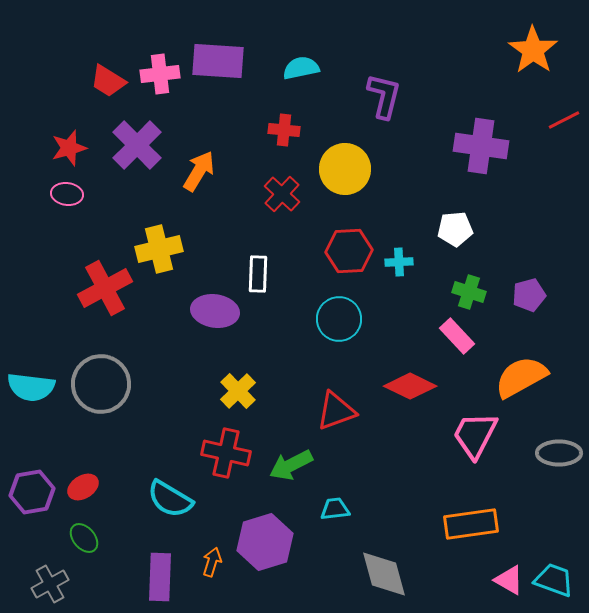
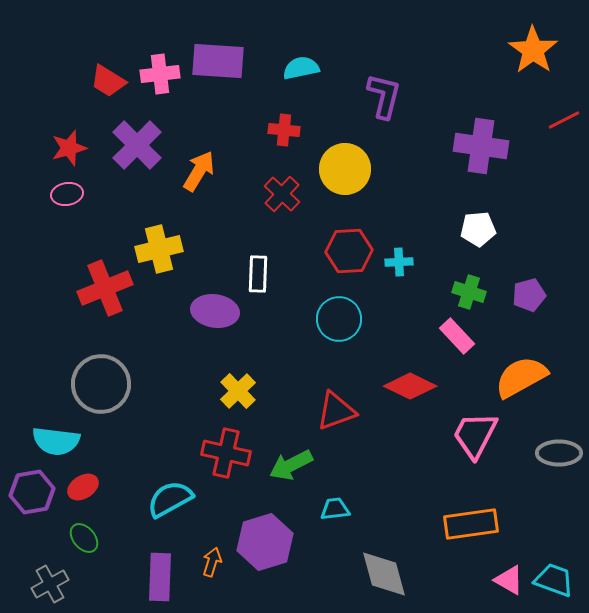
pink ellipse at (67, 194): rotated 16 degrees counterclockwise
white pentagon at (455, 229): moved 23 px right
red cross at (105, 288): rotated 6 degrees clockwise
cyan semicircle at (31, 387): moved 25 px right, 54 px down
cyan semicircle at (170, 499): rotated 120 degrees clockwise
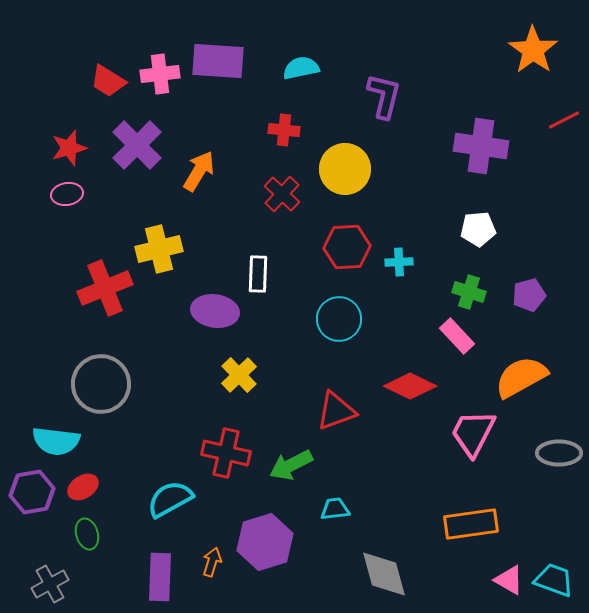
red hexagon at (349, 251): moved 2 px left, 4 px up
yellow cross at (238, 391): moved 1 px right, 16 px up
pink trapezoid at (475, 435): moved 2 px left, 2 px up
green ellipse at (84, 538): moved 3 px right, 4 px up; rotated 24 degrees clockwise
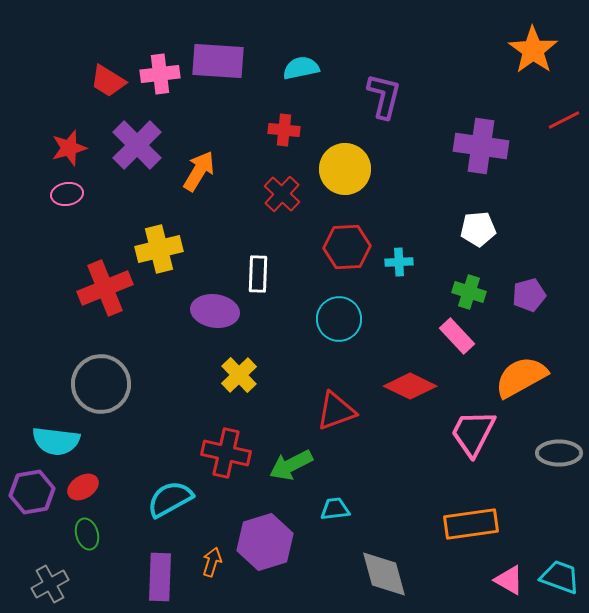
cyan trapezoid at (554, 580): moved 6 px right, 3 px up
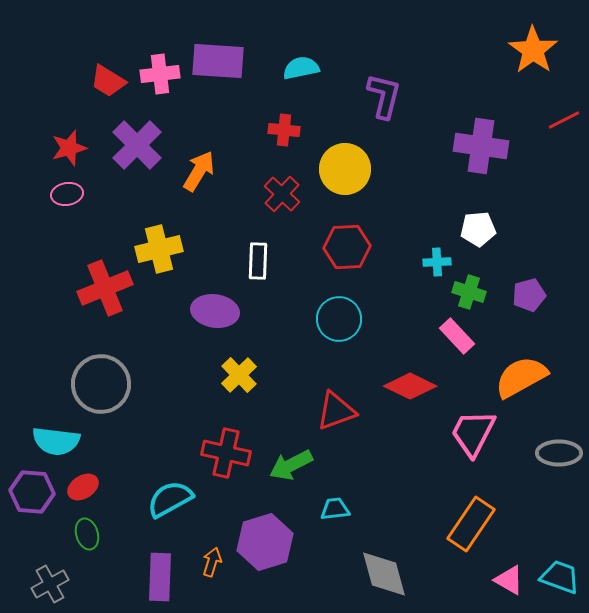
cyan cross at (399, 262): moved 38 px right
white rectangle at (258, 274): moved 13 px up
purple hexagon at (32, 492): rotated 15 degrees clockwise
orange rectangle at (471, 524): rotated 48 degrees counterclockwise
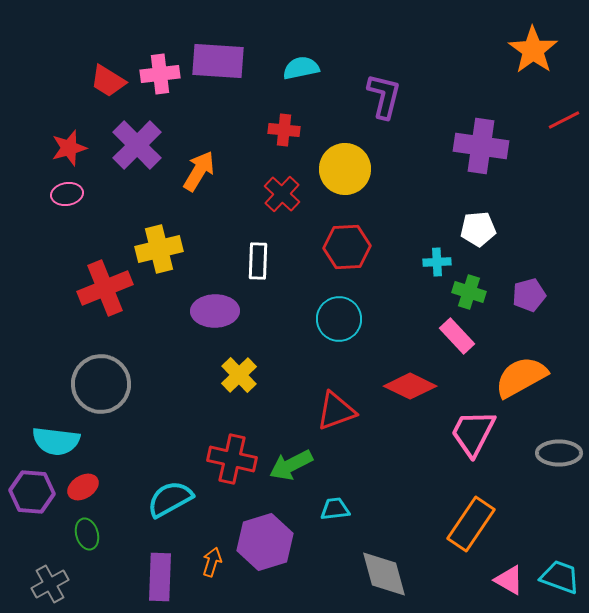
purple ellipse at (215, 311): rotated 9 degrees counterclockwise
red cross at (226, 453): moved 6 px right, 6 px down
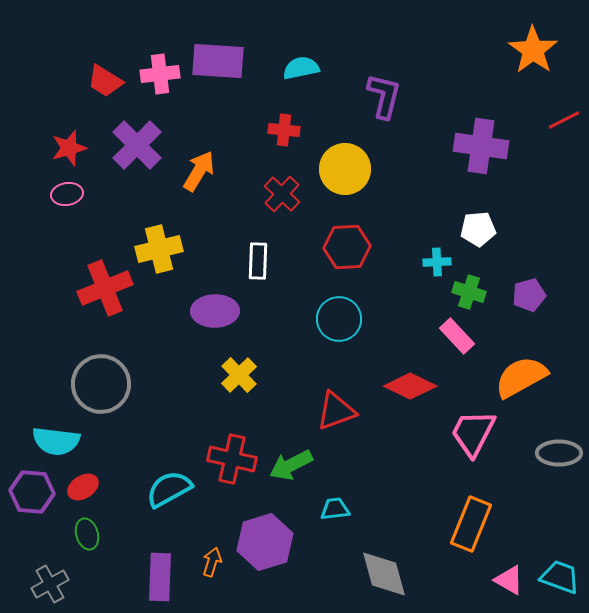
red trapezoid at (108, 81): moved 3 px left
cyan semicircle at (170, 499): moved 1 px left, 10 px up
orange rectangle at (471, 524): rotated 12 degrees counterclockwise
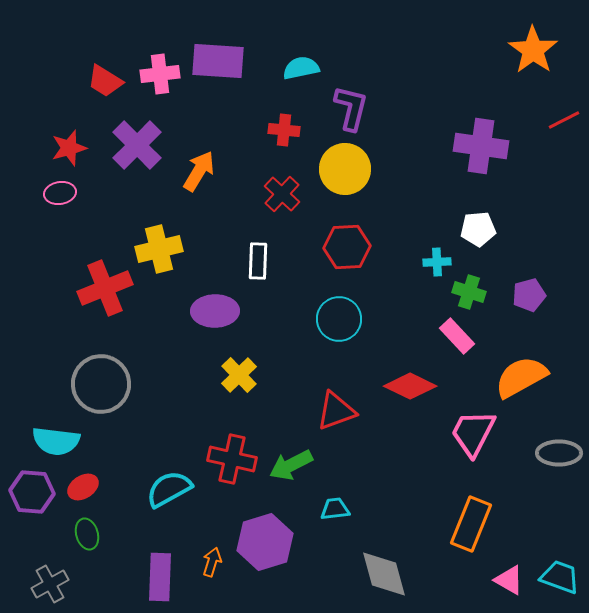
purple L-shape at (384, 96): moved 33 px left, 12 px down
pink ellipse at (67, 194): moved 7 px left, 1 px up
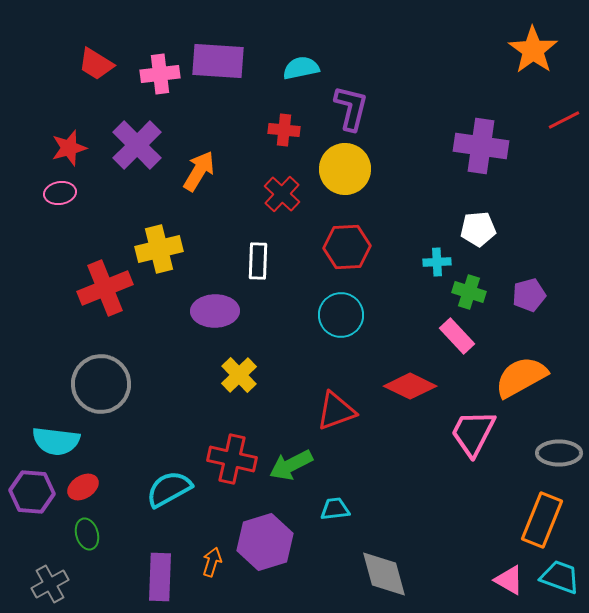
red trapezoid at (105, 81): moved 9 px left, 17 px up
cyan circle at (339, 319): moved 2 px right, 4 px up
orange rectangle at (471, 524): moved 71 px right, 4 px up
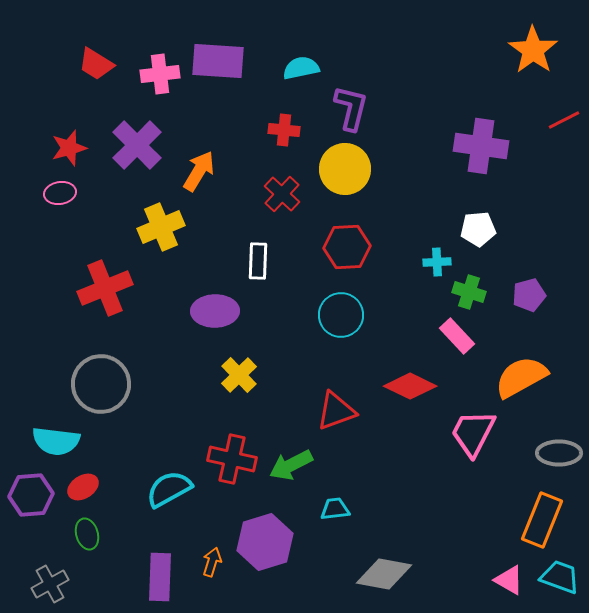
yellow cross at (159, 249): moved 2 px right, 22 px up; rotated 9 degrees counterclockwise
purple hexagon at (32, 492): moved 1 px left, 3 px down; rotated 9 degrees counterclockwise
gray diamond at (384, 574): rotated 64 degrees counterclockwise
